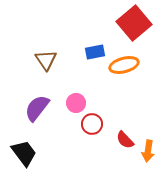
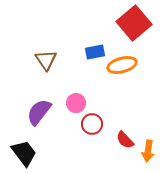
orange ellipse: moved 2 px left
purple semicircle: moved 2 px right, 4 px down
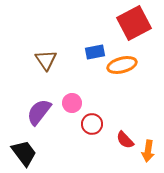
red square: rotated 12 degrees clockwise
pink circle: moved 4 px left
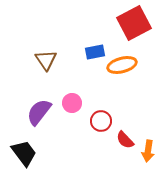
red circle: moved 9 px right, 3 px up
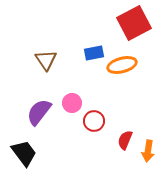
blue rectangle: moved 1 px left, 1 px down
red circle: moved 7 px left
red semicircle: rotated 66 degrees clockwise
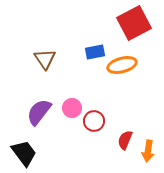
blue rectangle: moved 1 px right, 1 px up
brown triangle: moved 1 px left, 1 px up
pink circle: moved 5 px down
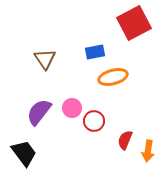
orange ellipse: moved 9 px left, 12 px down
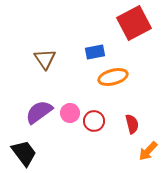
pink circle: moved 2 px left, 5 px down
purple semicircle: rotated 16 degrees clockwise
red semicircle: moved 7 px right, 16 px up; rotated 144 degrees clockwise
orange arrow: rotated 35 degrees clockwise
